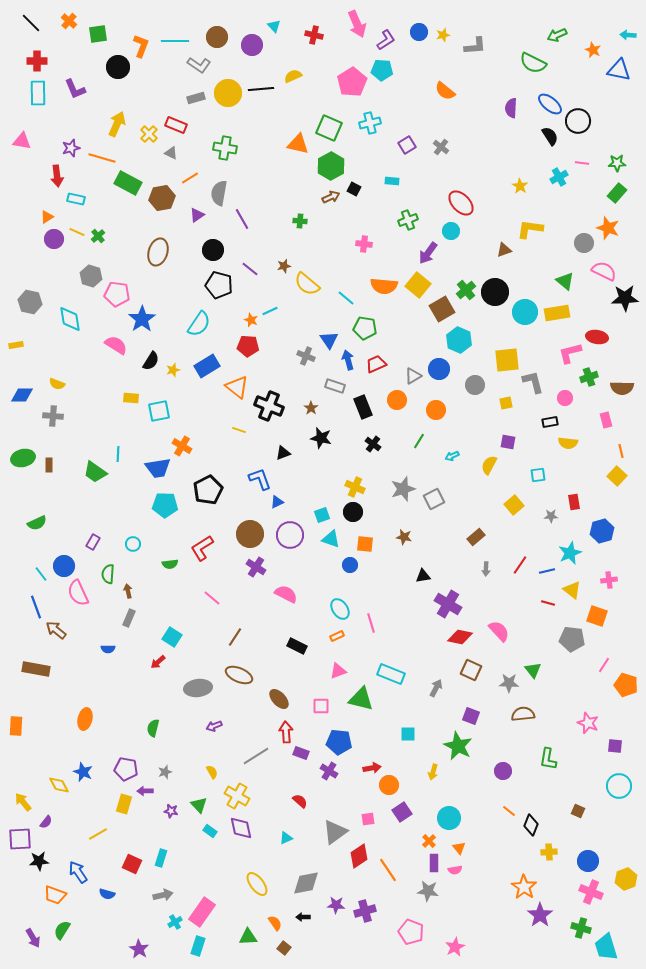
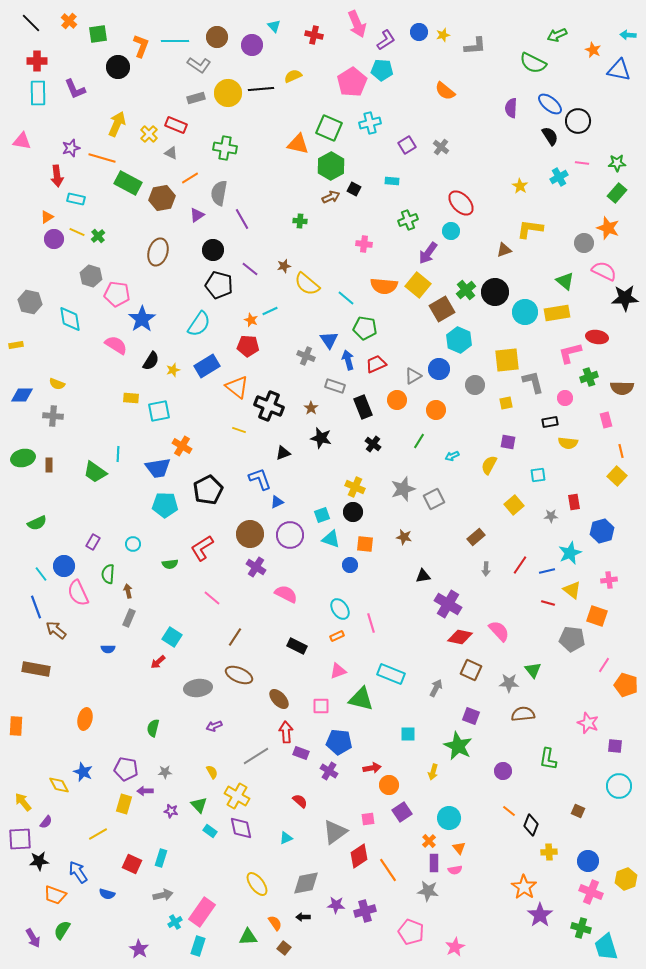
gray star at (165, 772): rotated 16 degrees clockwise
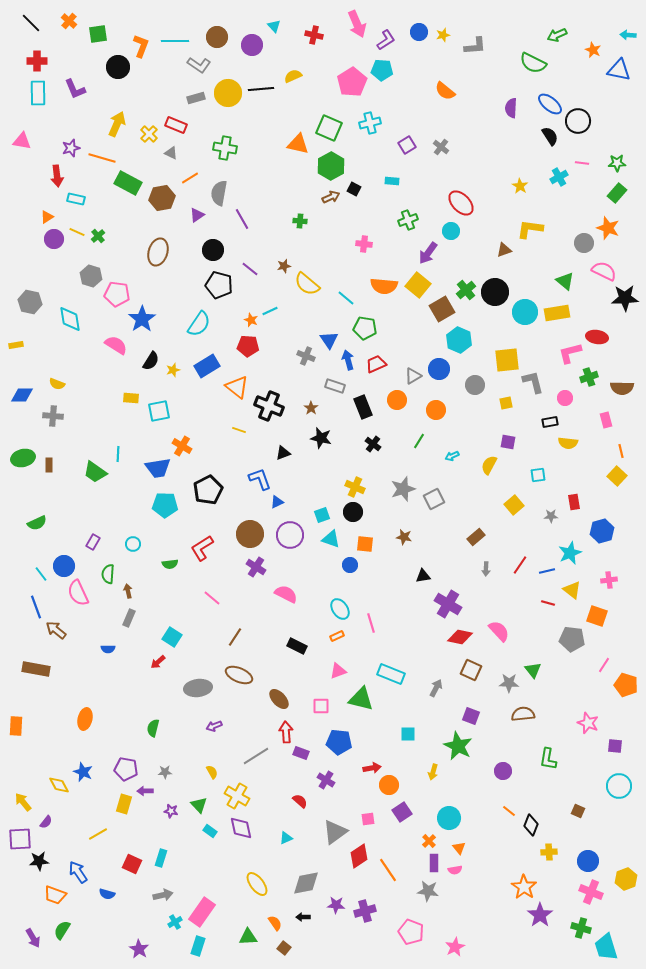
purple cross at (329, 771): moved 3 px left, 9 px down
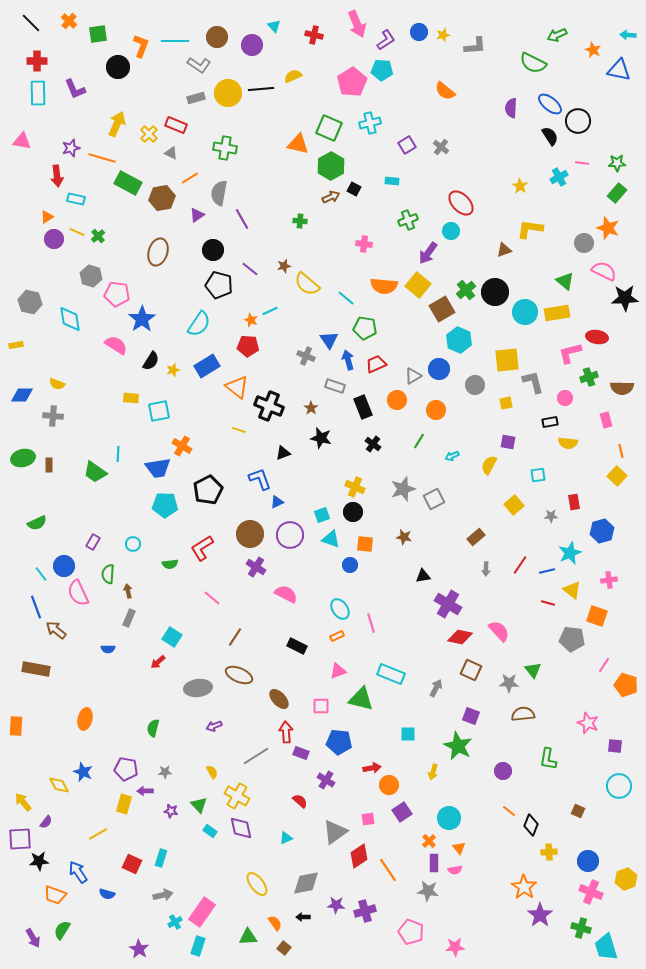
pink star at (455, 947): rotated 24 degrees clockwise
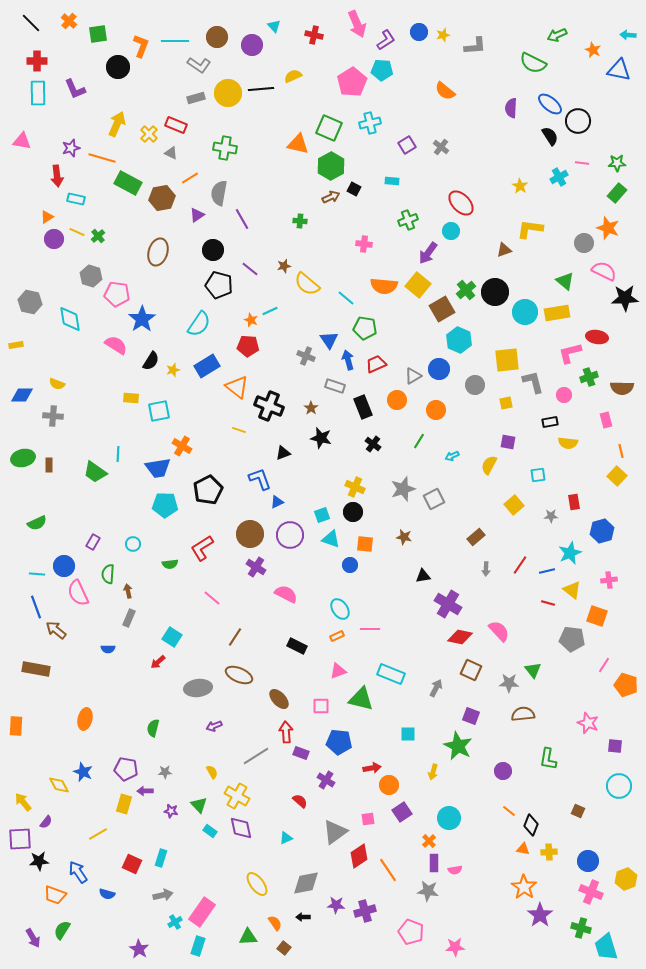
pink circle at (565, 398): moved 1 px left, 3 px up
cyan line at (41, 574): moved 4 px left; rotated 49 degrees counterclockwise
pink line at (371, 623): moved 1 px left, 6 px down; rotated 72 degrees counterclockwise
orange triangle at (459, 848): moved 64 px right, 1 px down; rotated 40 degrees counterclockwise
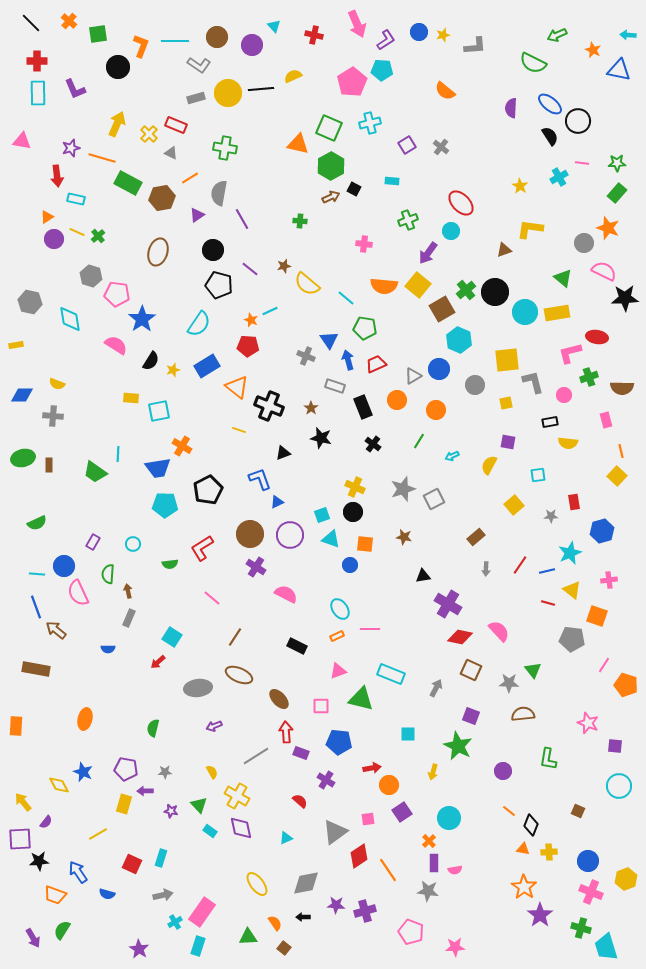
green triangle at (565, 281): moved 2 px left, 3 px up
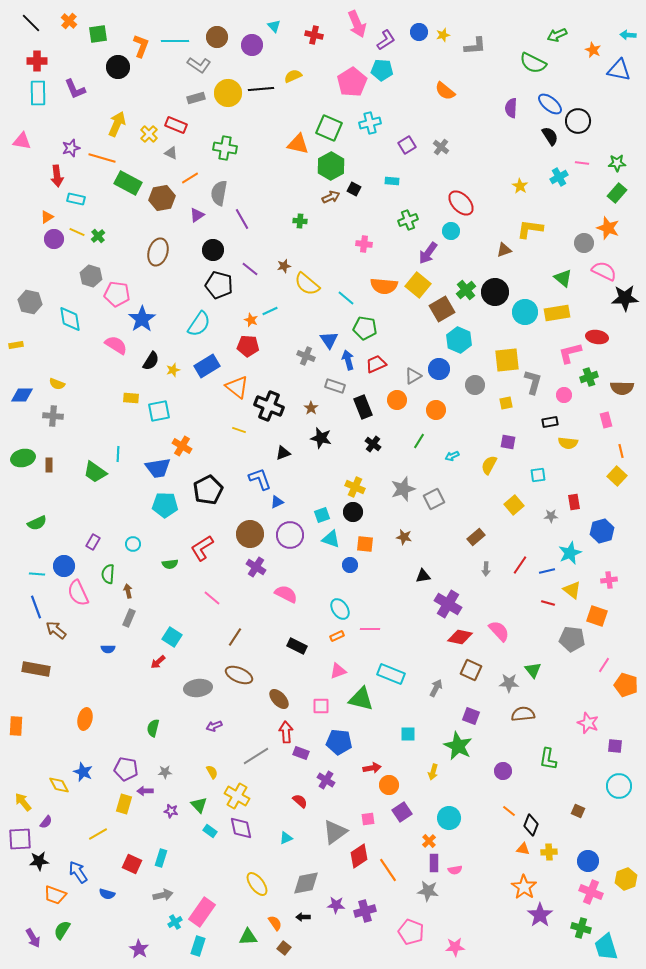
gray L-shape at (533, 382): rotated 30 degrees clockwise
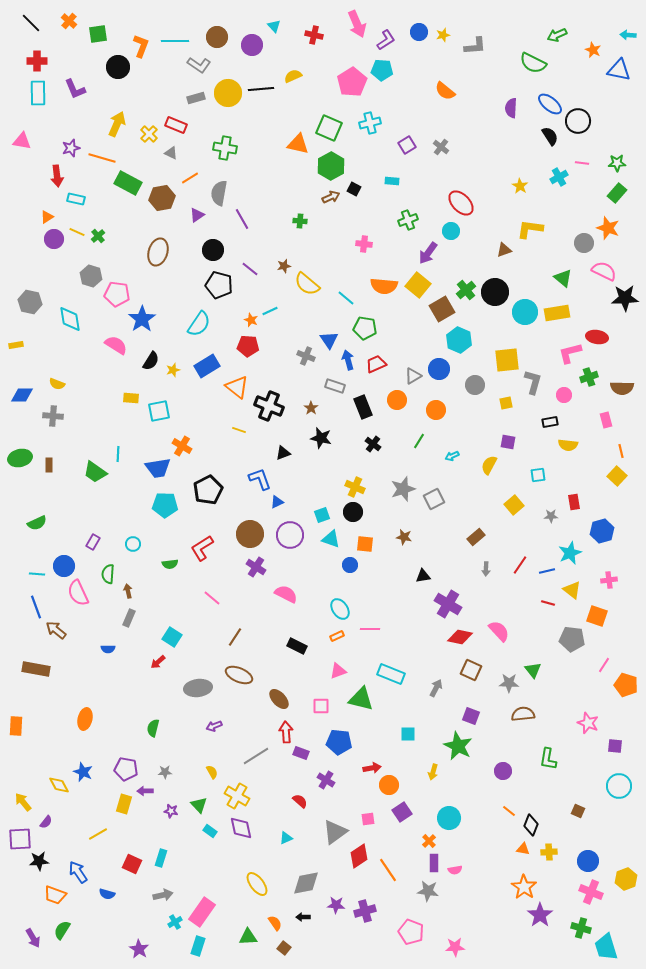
yellow semicircle at (568, 443): moved 2 px down
green ellipse at (23, 458): moved 3 px left
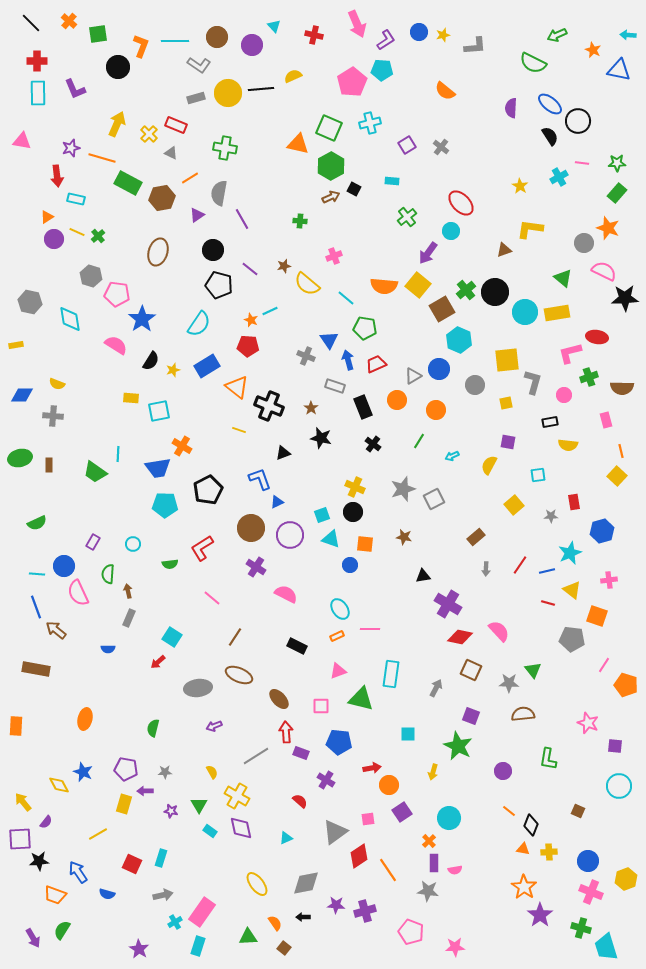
green cross at (408, 220): moved 1 px left, 3 px up; rotated 18 degrees counterclockwise
pink cross at (364, 244): moved 30 px left, 12 px down; rotated 28 degrees counterclockwise
brown circle at (250, 534): moved 1 px right, 6 px up
cyan rectangle at (391, 674): rotated 76 degrees clockwise
green triangle at (199, 805): rotated 12 degrees clockwise
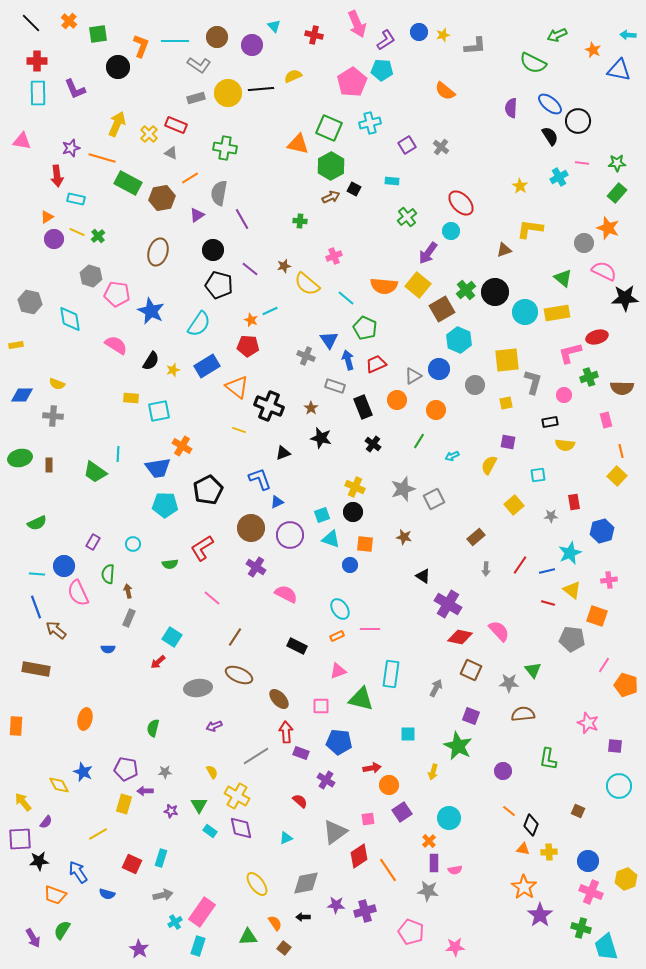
blue star at (142, 319): moved 9 px right, 8 px up; rotated 12 degrees counterclockwise
green pentagon at (365, 328): rotated 15 degrees clockwise
red ellipse at (597, 337): rotated 25 degrees counterclockwise
yellow semicircle at (568, 445): moved 3 px left
black triangle at (423, 576): rotated 42 degrees clockwise
